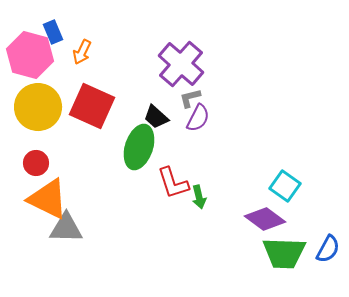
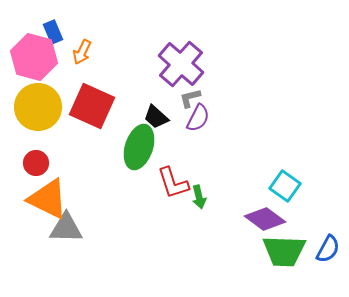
pink hexagon: moved 4 px right, 2 px down
green trapezoid: moved 2 px up
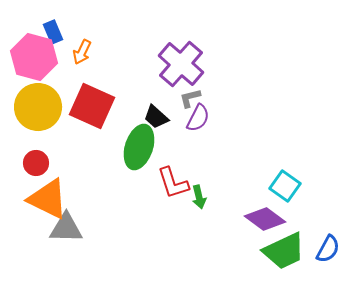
green trapezoid: rotated 27 degrees counterclockwise
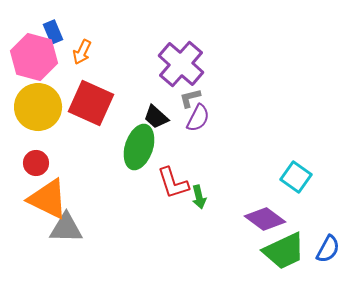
red square: moved 1 px left, 3 px up
cyan square: moved 11 px right, 9 px up
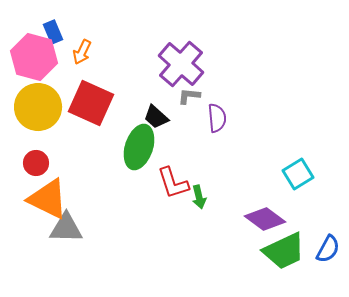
gray L-shape: moved 1 px left, 2 px up; rotated 20 degrees clockwise
purple semicircle: moved 19 px right; rotated 32 degrees counterclockwise
cyan square: moved 2 px right, 3 px up; rotated 24 degrees clockwise
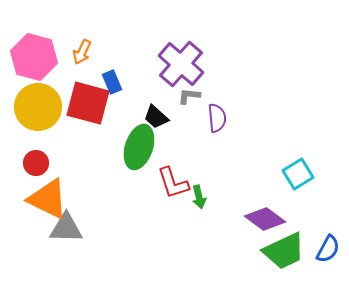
blue rectangle: moved 59 px right, 50 px down
red square: moved 3 px left; rotated 9 degrees counterclockwise
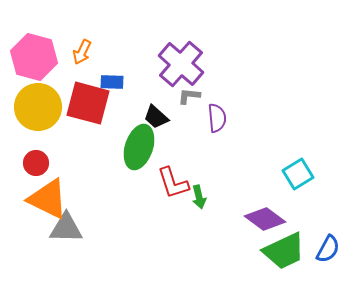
blue rectangle: rotated 65 degrees counterclockwise
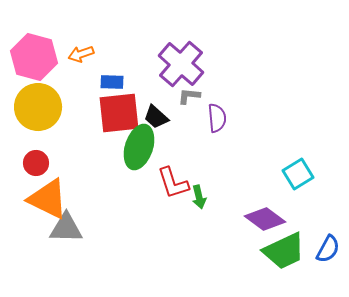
orange arrow: moved 1 px left, 2 px down; rotated 45 degrees clockwise
red square: moved 31 px right, 10 px down; rotated 21 degrees counterclockwise
